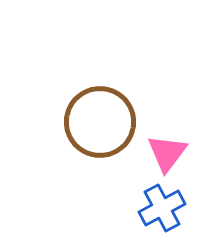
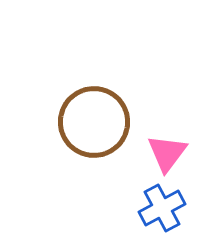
brown circle: moved 6 px left
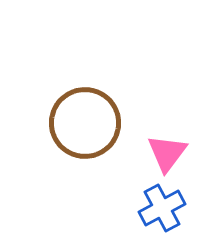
brown circle: moved 9 px left, 1 px down
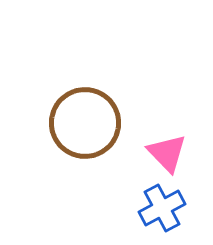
pink triangle: rotated 21 degrees counterclockwise
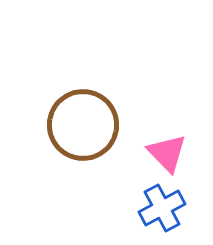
brown circle: moved 2 px left, 2 px down
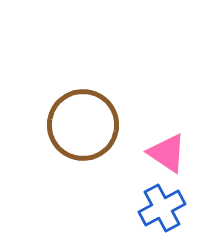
pink triangle: rotated 12 degrees counterclockwise
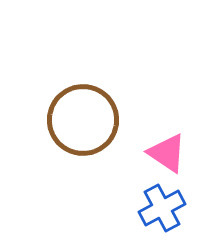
brown circle: moved 5 px up
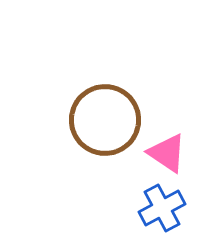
brown circle: moved 22 px right
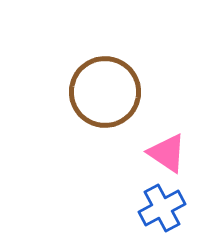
brown circle: moved 28 px up
